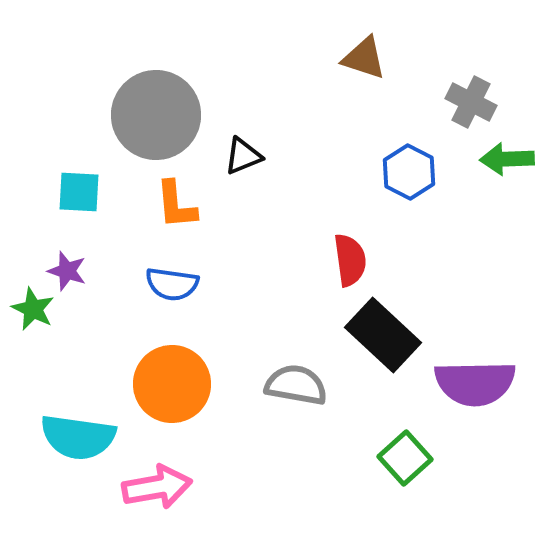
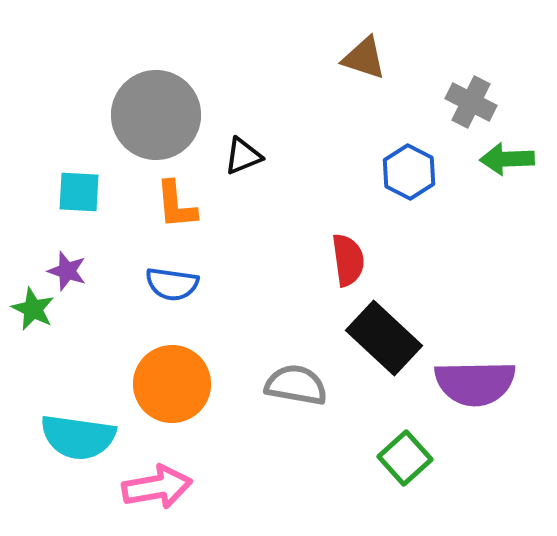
red semicircle: moved 2 px left
black rectangle: moved 1 px right, 3 px down
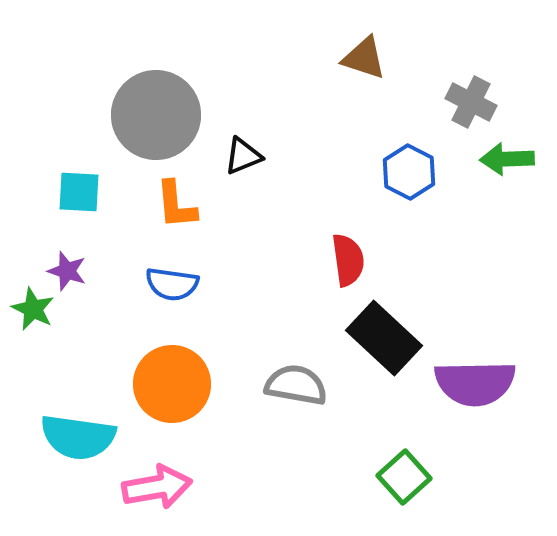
green square: moved 1 px left, 19 px down
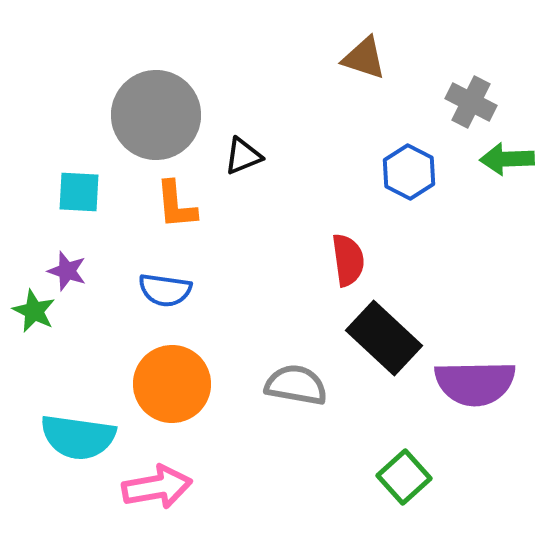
blue semicircle: moved 7 px left, 6 px down
green star: moved 1 px right, 2 px down
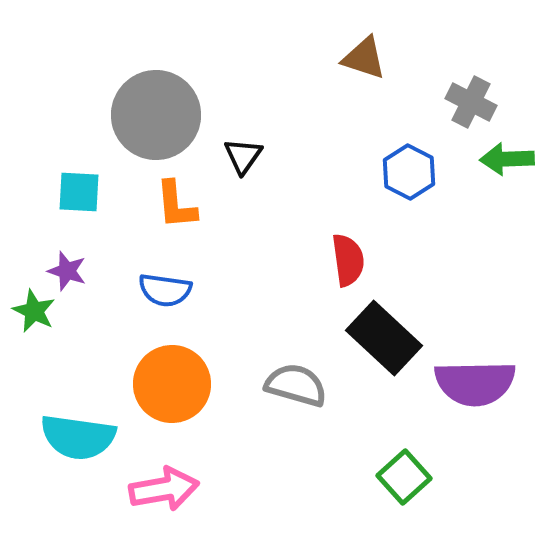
black triangle: rotated 33 degrees counterclockwise
gray semicircle: rotated 6 degrees clockwise
pink arrow: moved 7 px right, 2 px down
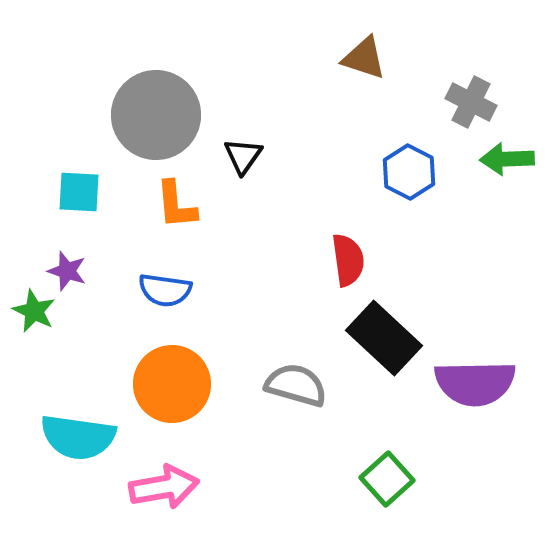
green square: moved 17 px left, 2 px down
pink arrow: moved 2 px up
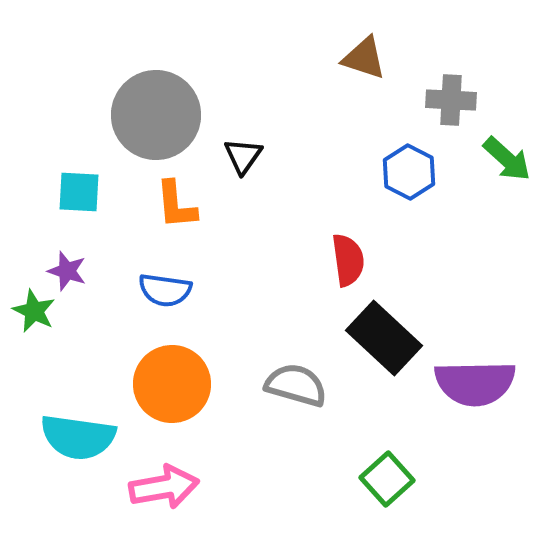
gray cross: moved 20 px left, 2 px up; rotated 24 degrees counterclockwise
green arrow: rotated 136 degrees counterclockwise
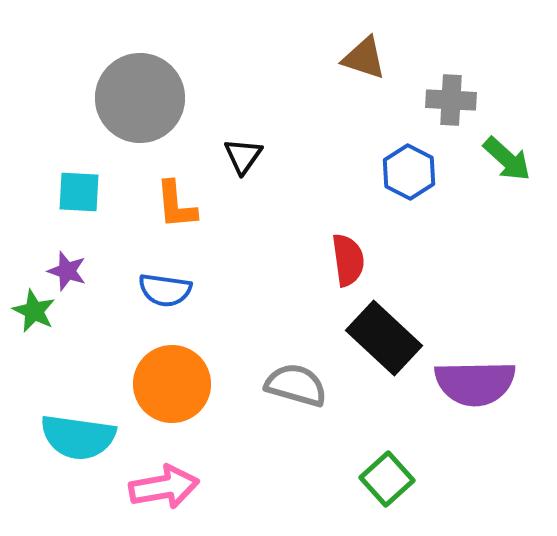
gray circle: moved 16 px left, 17 px up
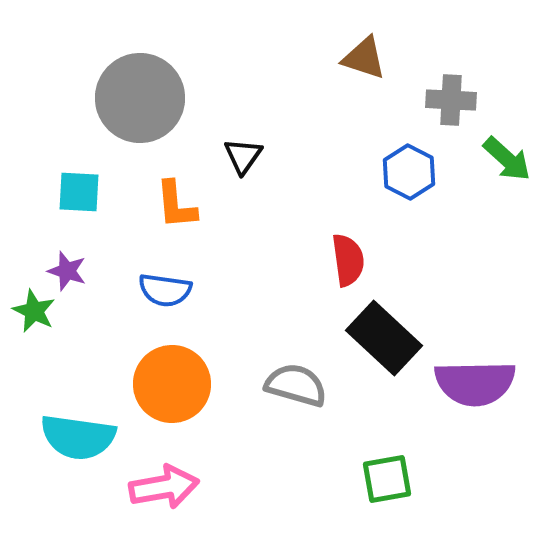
green square: rotated 32 degrees clockwise
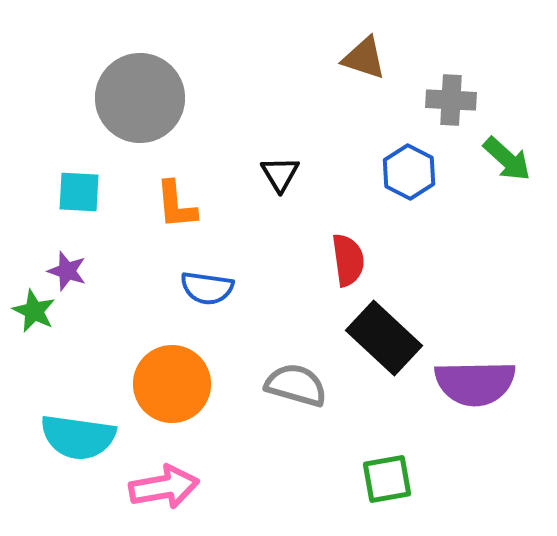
black triangle: moved 37 px right, 18 px down; rotated 6 degrees counterclockwise
blue semicircle: moved 42 px right, 2 px up
